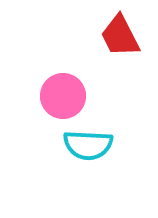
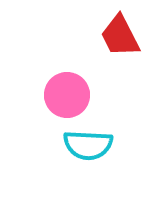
pink circle: moved 4 px right, 1 px up
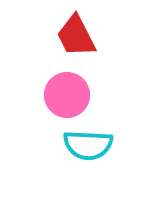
red trapezoid: moved 44 px left
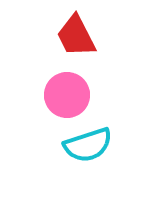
cyan semicircle: rotated 21 degrees counterclockwise
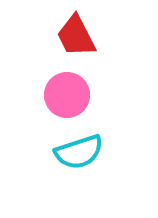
cyan semicircle: moved 9 px left, 7 px down
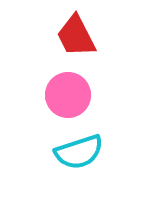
pink circle: moved 1 px right
